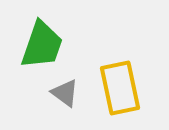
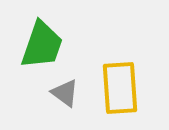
yellow rectangle: rotated 8 degrees clockwise
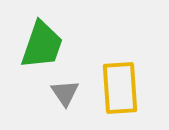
gray triangle: rotated 20 degrees clockwise
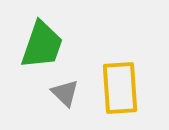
gray triangle: rotated 12 degrees counterclockwise
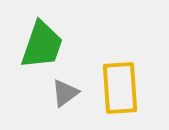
gray triangle: rotated 40 degrees clockwise
